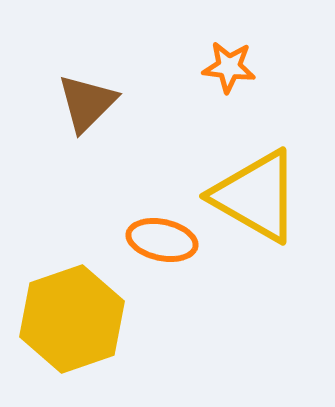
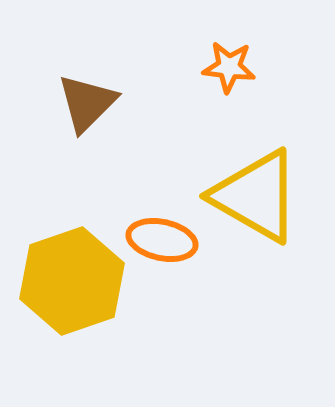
yellow hexagon: moved 38 px up
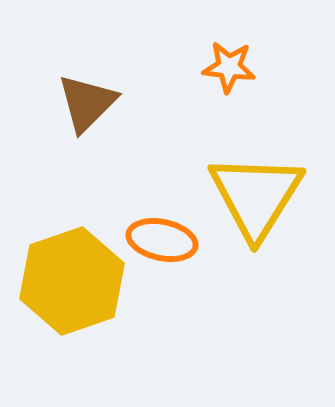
yellow triangle: rotated 32 degrees clockwise
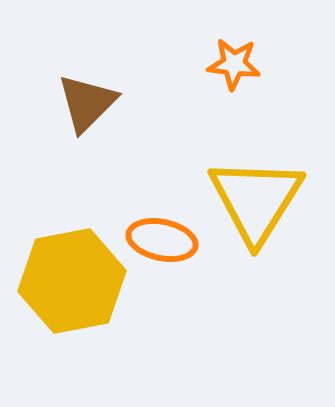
orange star: moved 5 px right, 3 px up
yellow triangle: moved 4 px down
yellow hexagon: rotated 8 degrees clockwise
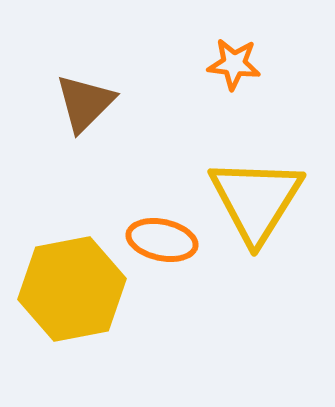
brown triangle: moved 2 px left
yellow hexagon: moved 8 px down
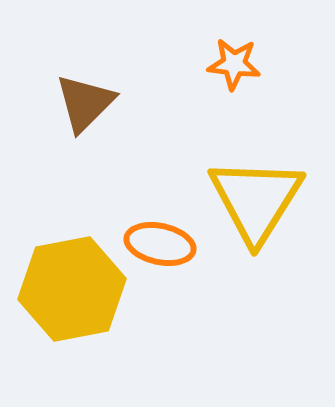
orange ellipse: moved 2 px left, 4 px down
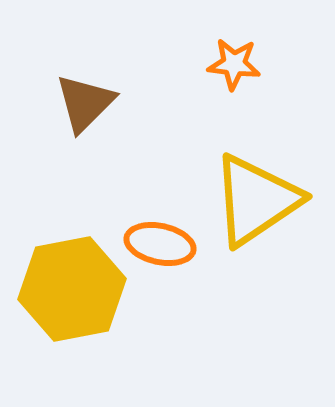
yellow triangle: rotated 24 degrees clockwise
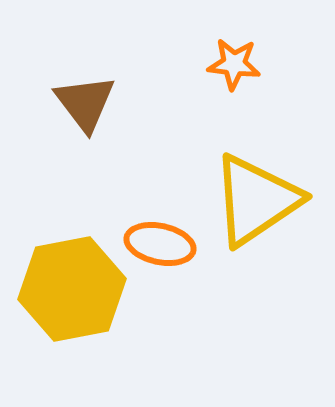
brown triangle: rotated 22 degrees counterclockwise
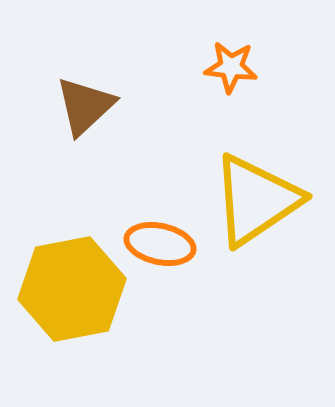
orange star: moved 3 px left, 3 px down
brown triangle: moved 3 px down; rotated 24 degrees clockwise
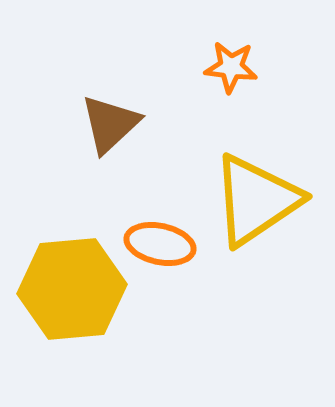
brown triangle: moved 25 px right, 18 px down
yellow hexagon: rotated 6 degrees clockwise
